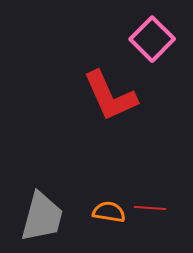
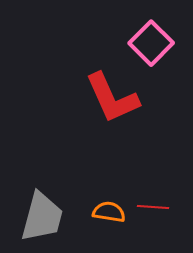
pink square: moved 1 px left, 4 px down
red L-shape: moved 2 px right, 2 px down
red line: moved 3 px right, 1 px up
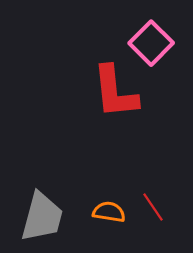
red L-shape: moved 3 px right, 6 px up; rotated 18 degrees clockwise
red line: rotated 52 degrees clockwise
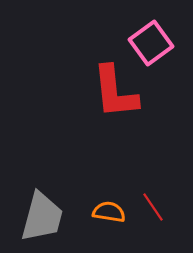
pink square: rotated 9 degrees clockwise
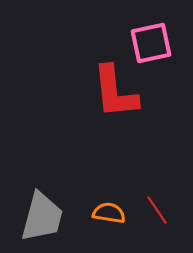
pink square: rotated 24 degrees clockwise
red line: moved 4 px right, 3 px down
orange semicircle: moved 1 px down
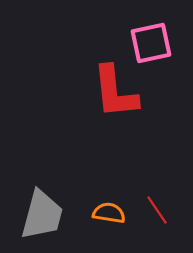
gray trapezoid: moved 2 px up
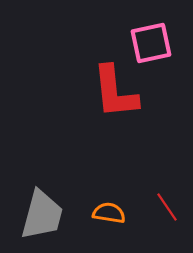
red line: moved 10 px right, 3 px up
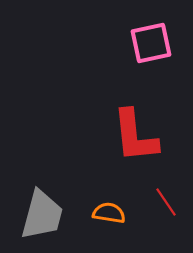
red L-shape: moved 20 px right, 44 px down
red line: moved 1 px left, 5 px up
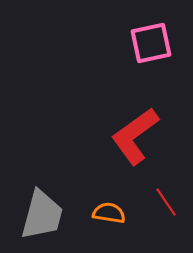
red L-shape: rotated 60 degrees clockwise
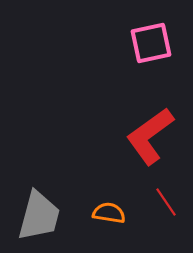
red L-shape: moved 15 px right
gray trapezoid: moved 3 px left, 1 px down
